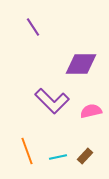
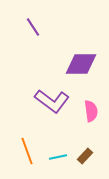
purple L-shape: rotated 8 degrees counterclockwise
pink semicircle: rotated 95 degrees clockwise
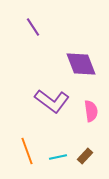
purple diamond: rotated 68 degrees clockwise
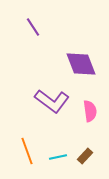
pink semicircle: moved 1 px left
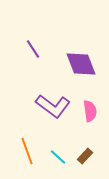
purple line: moved 22 px down
purple L-shape: moved 1 px right, 5 px down
cyan line: rotated 54 degrees clockwise
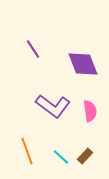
purple diamond: moved 2 px right
cyan line: moved 3 px right
